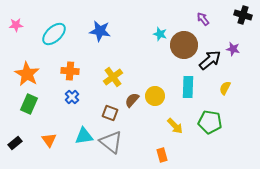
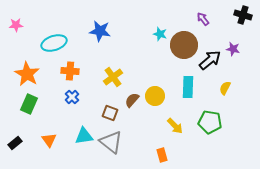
cyan ellipse: moved 9 px down; rotated 25 degrees clockwise
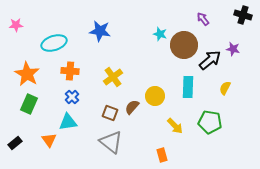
brown semicircle: moved 7 px down
cyan triangle: moved 16 px left, 14 px up
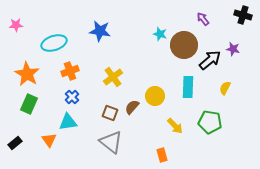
orange cross: rotated 24 degrees counterclockwise
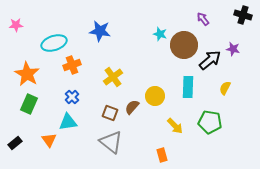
orange cross: moved 2 px right, 6 px up
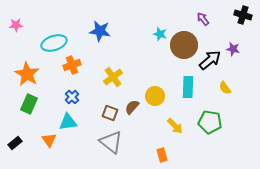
yellow semicircle: rotated 64 degrees counterclockwise
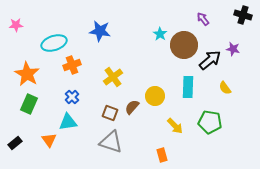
cyan star: rotated 16 degrees clockwise
gray triangle: rotated 20 degrees counterclockwise
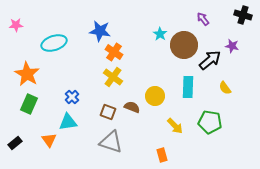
purple star: moved 1 px left, 3 px up
orange cross: moved 42 px right, 13 px up; rotated 36 degrees counterclockwise
yellow cross: rotated 18 degrees counterclockwise
brown semicircle: rotated 70 degrees clockwise
brown square: moved 2 px left, 1 px up
